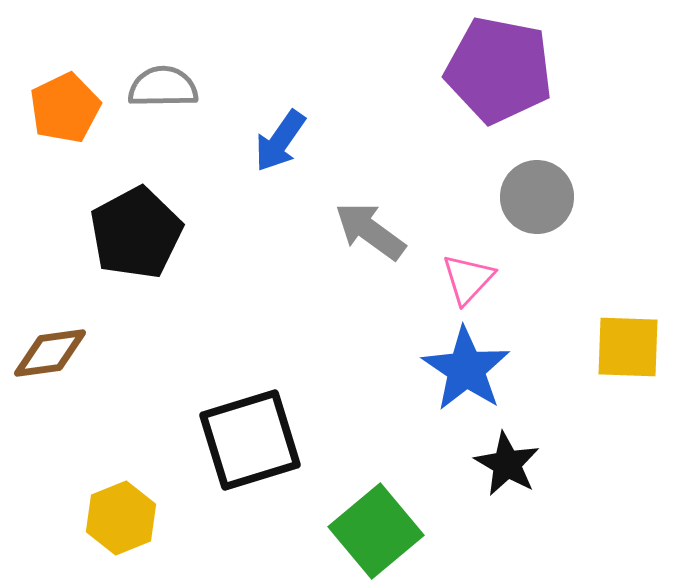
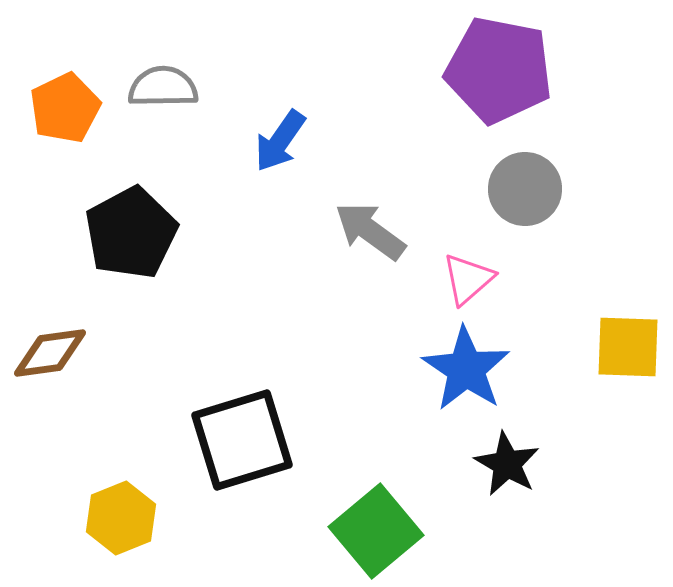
gray circle: moved 12 px left, 8 px up
black pentagon: moved 5 px left
pink triangle: rotated 6 degrees clockwise
black square: moved 8 px left
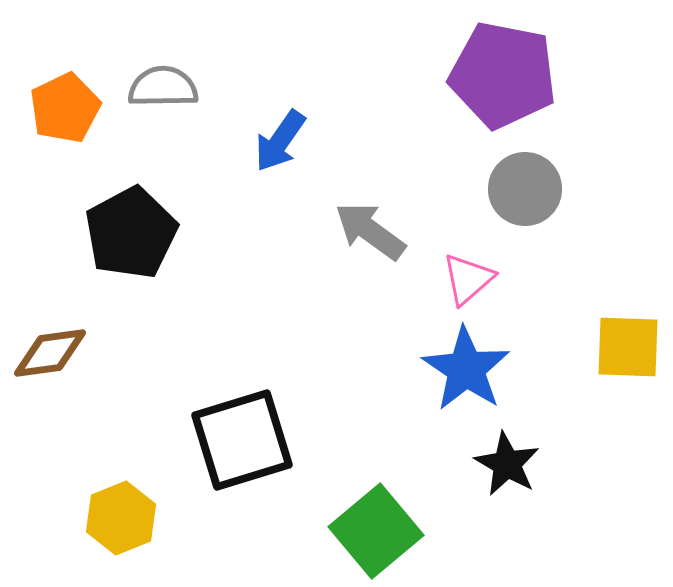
purple pentagon: moved 4 px right, 5 px down
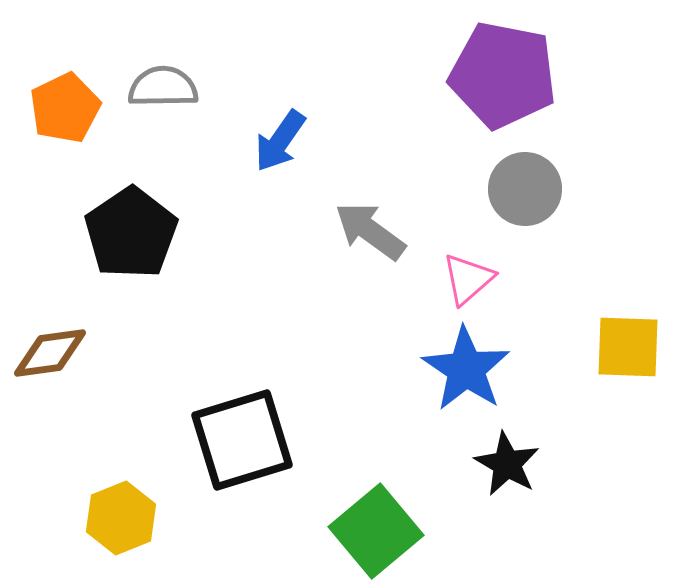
black pentagon: rotated 6 degrees counterclockwise
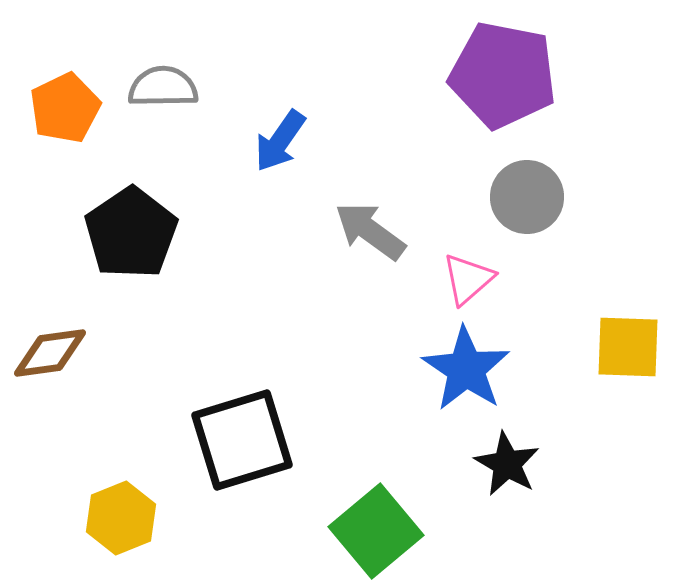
gray circle: moved 2 px right, 8 px down
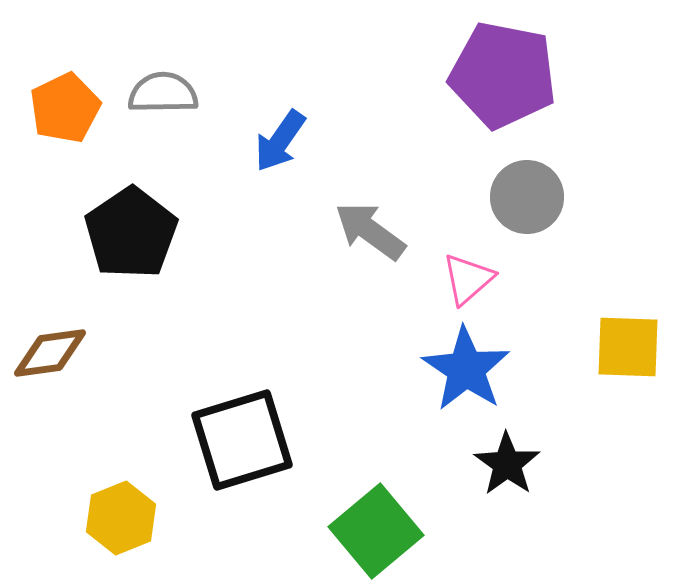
gray semicircle: moved 6 px down
black star: rotated 6 degrees clockwise
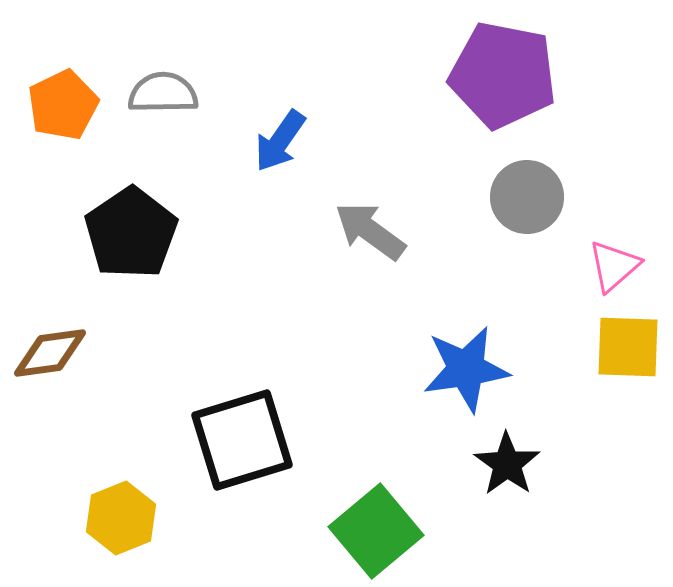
orange pentagon: moved 2 px left, 3 px up
pink triangle: moved 146 px right, 13 px up
blue star: rotated 30 degrees clockwise
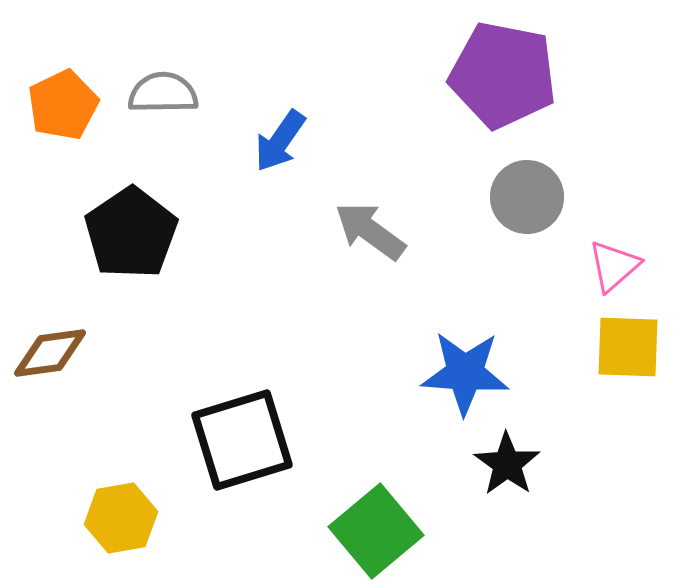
blue star: moved 1 px left, 4 px down; rotated 12 degrees clockwise
yellow hexagon: rotated 12 degrees clockwise
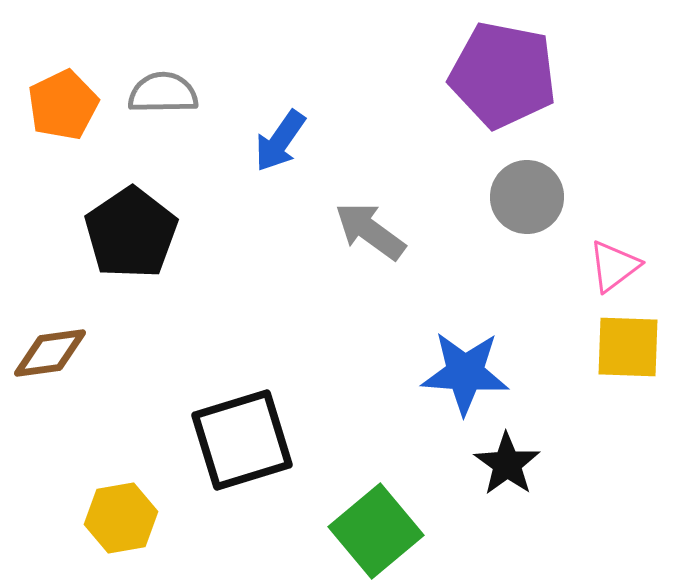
pink triangle: rotated 4 degrees clockwise
